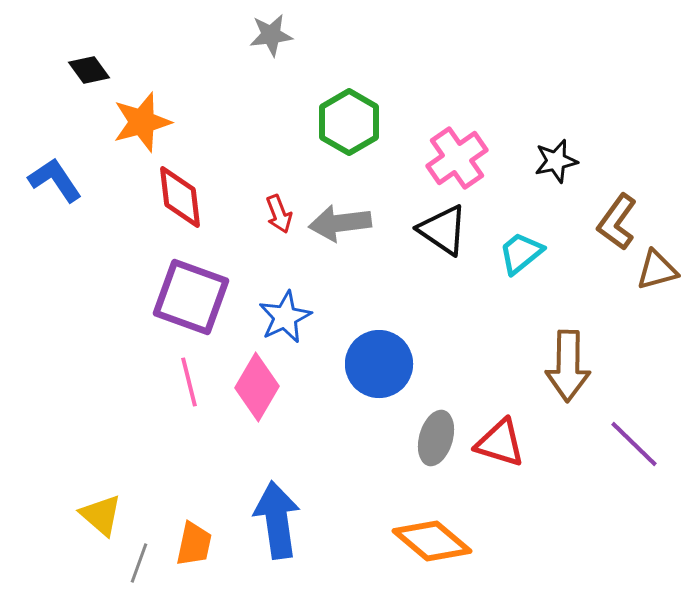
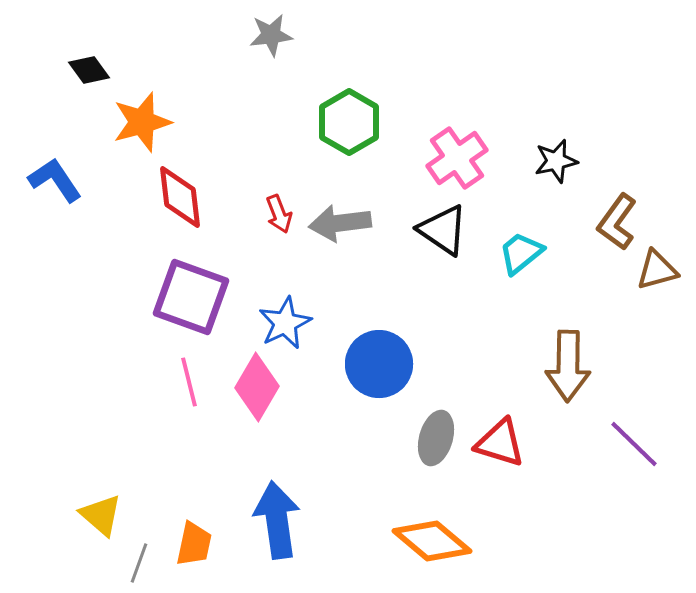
blue star: moved 6 px down
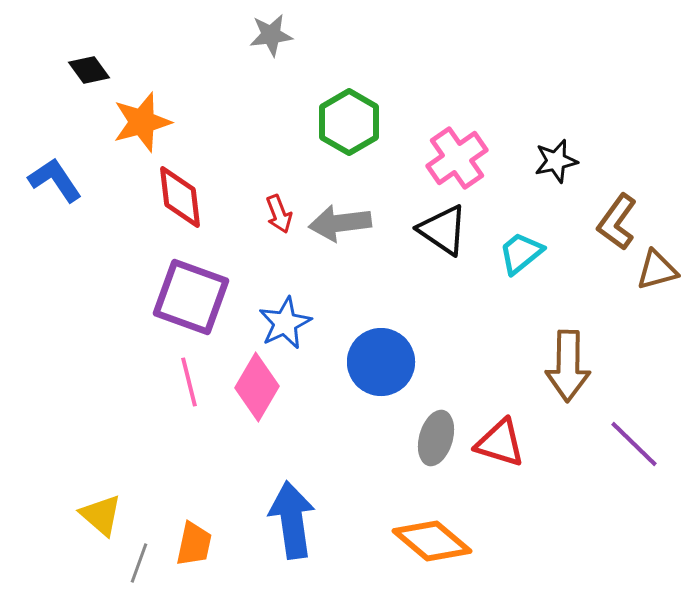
blue circle: moved 2 px right, 2 px up
blue arrow: moved 15 px right
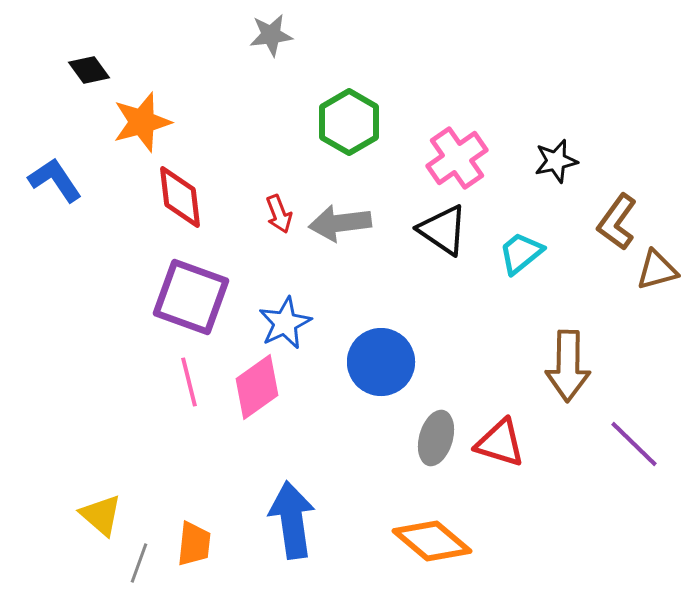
pink diamond: rotated 24 degrees clockwise
orange trapezoid: rotated 6 degrees counterclockwise
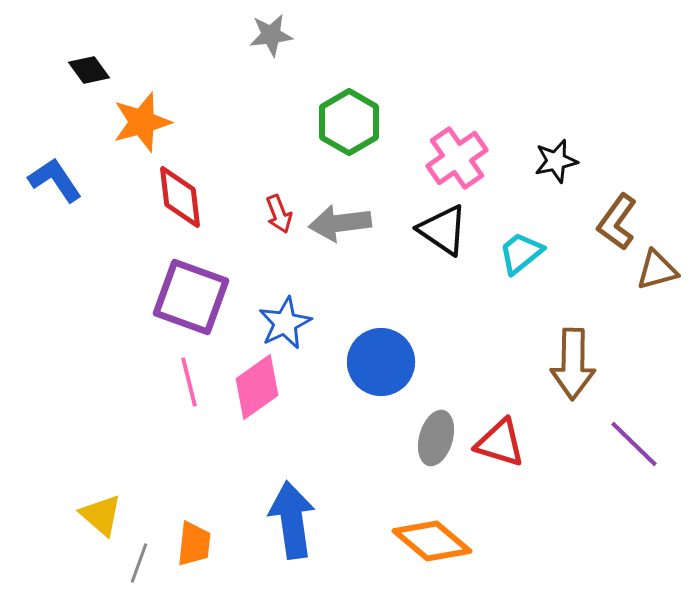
brown arrow: moved 5 px right, 2 px up
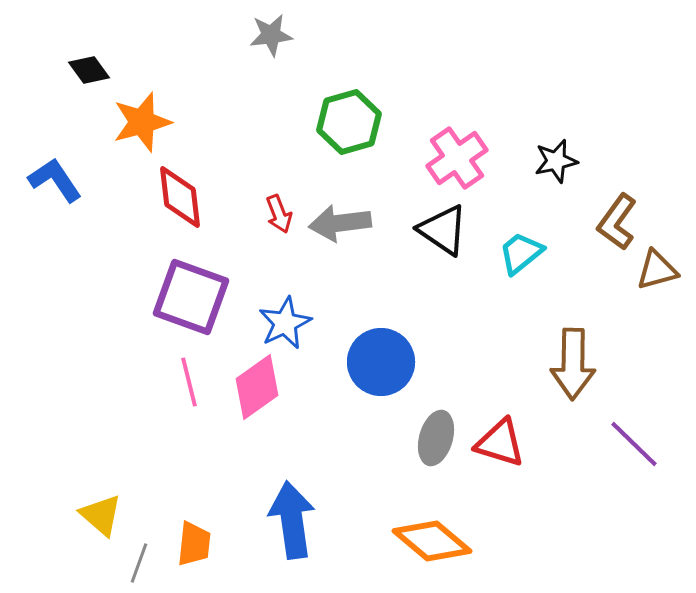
green hexagon: rotated 14 degrees clockwise
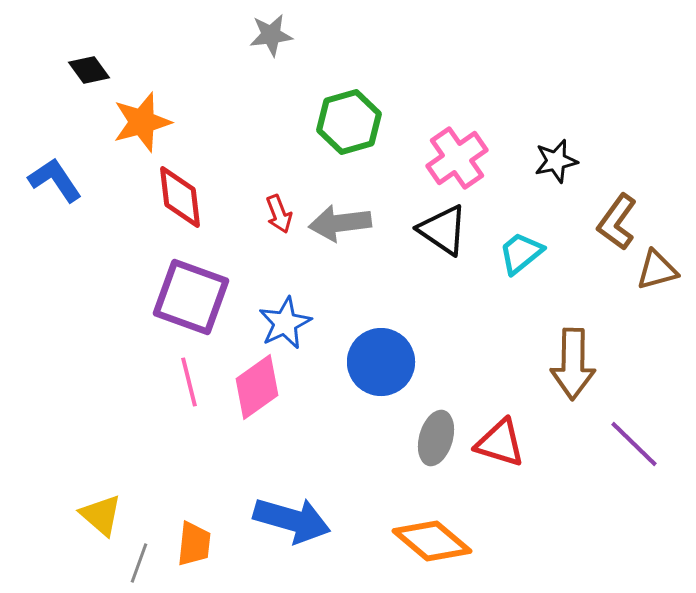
blue arrow: rotated 114 degrees clockwise
